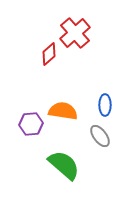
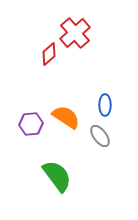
orange semicircle: moved 3 px right, 6 px down; rotated 24 degrees clockwise
green semicircle: moved 7 px left, 11 px down; rotated 12 degrees clockwise
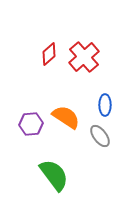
red cross: moved 9 px right, 24 px down
green semicircle: moved 3 px left, 1 px up
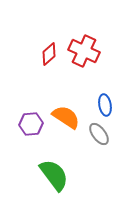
red cross: moved 6 px up; rotated 24 degrees counterclockwise
blue ellipse: rotated 10 degrees counterclockwise
gray ellipse: moved 1 px left, 2 px up
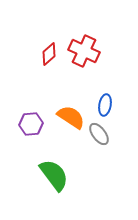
blue ellipse: rotated 20 degrees clockwise
orange semicircle: moved 5 px right
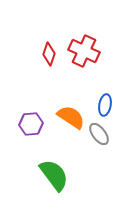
red diamond: rotated 30 degrees counterclockwise
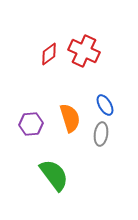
red diamond: rotated 35 degrees clockwise
blue ellipse: rotated 40 degrees counterclockwise
orange semicircle: moved 1 px left, 1 px down; rotated 40 degrees clockwise
gray ellipse: moved 2 px right; rotated 45 degrees clockwise
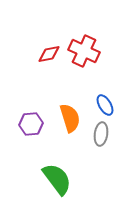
red diamond: rotated 25 degrees clockwise
green semicircle: moved 3 px right, 4 px down
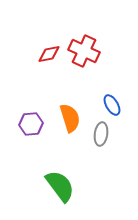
blue ellipse: moved 7 px right
green semicircle: moved 3 px right, 7 px down
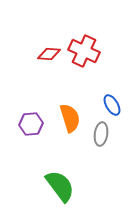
red diamond: rotated 15 degrees clockwise
